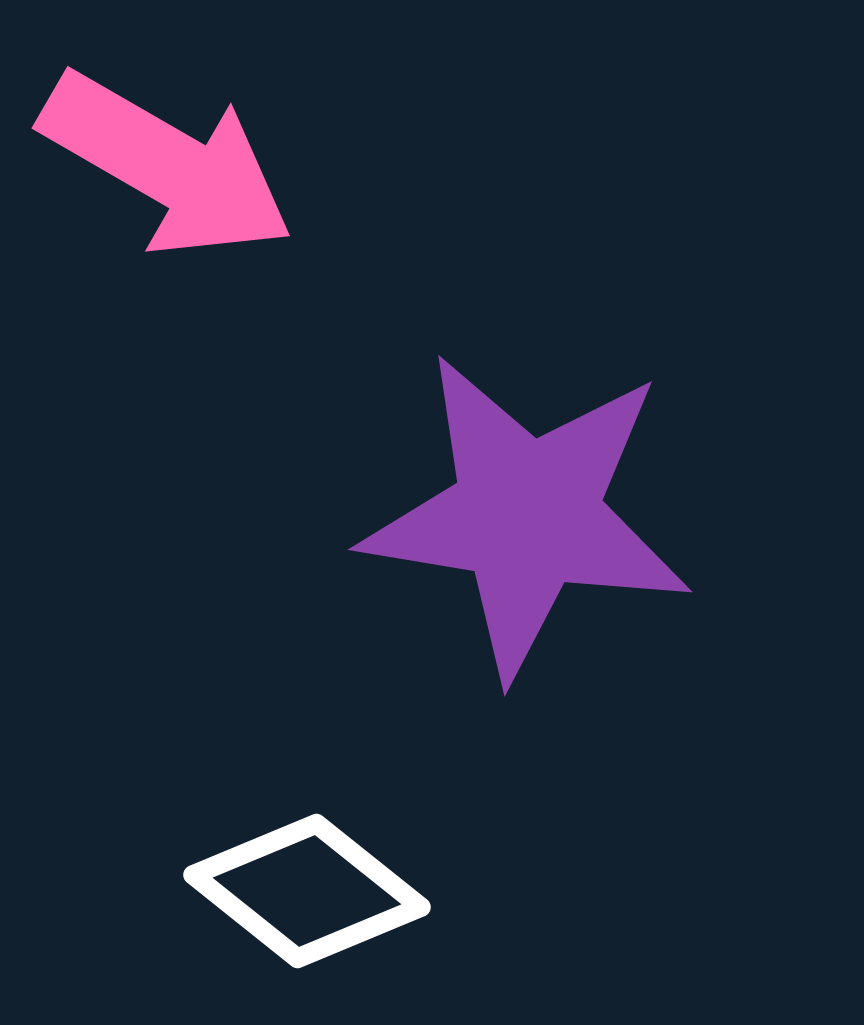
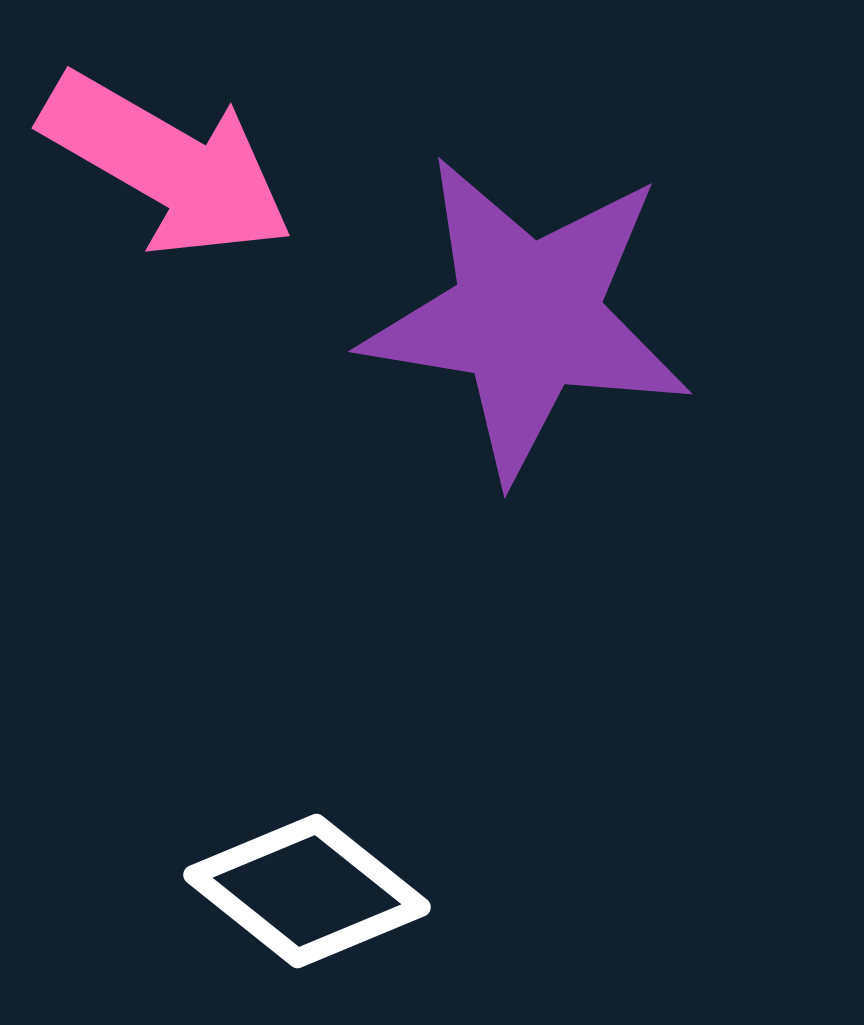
purple star: moved 198 px up
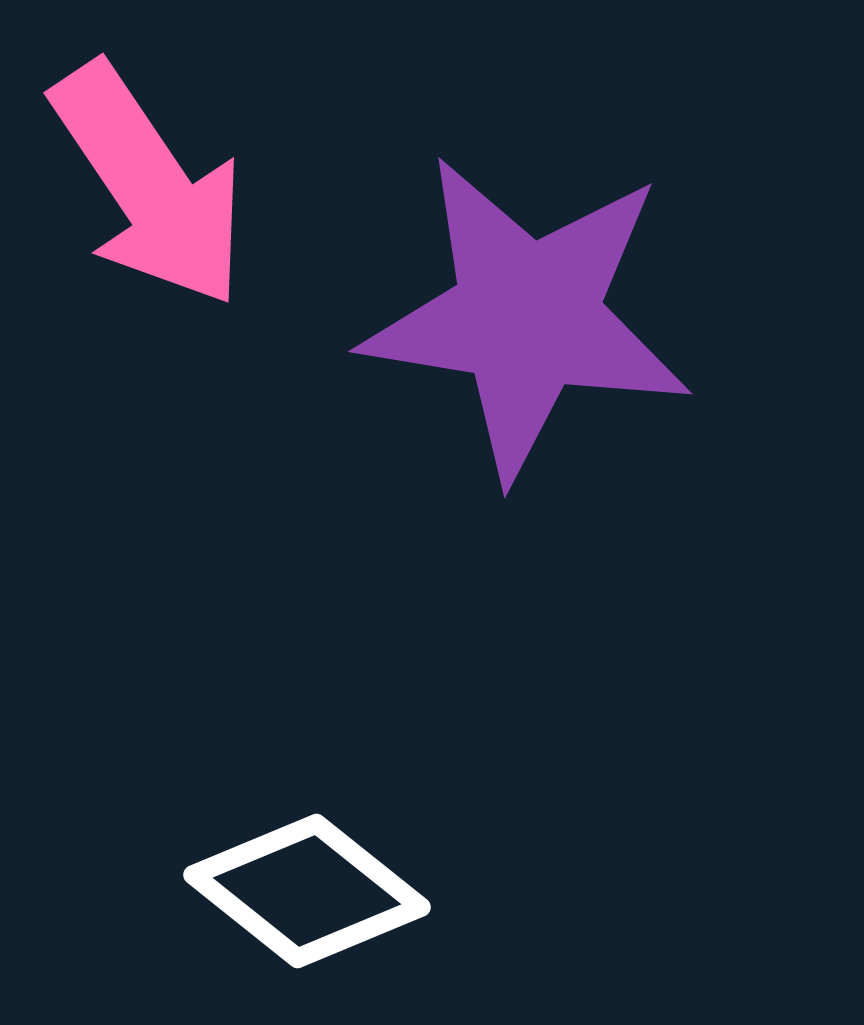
pink arrow: moved 18 px left, 20 px down; rotated 26 degrees clockwise
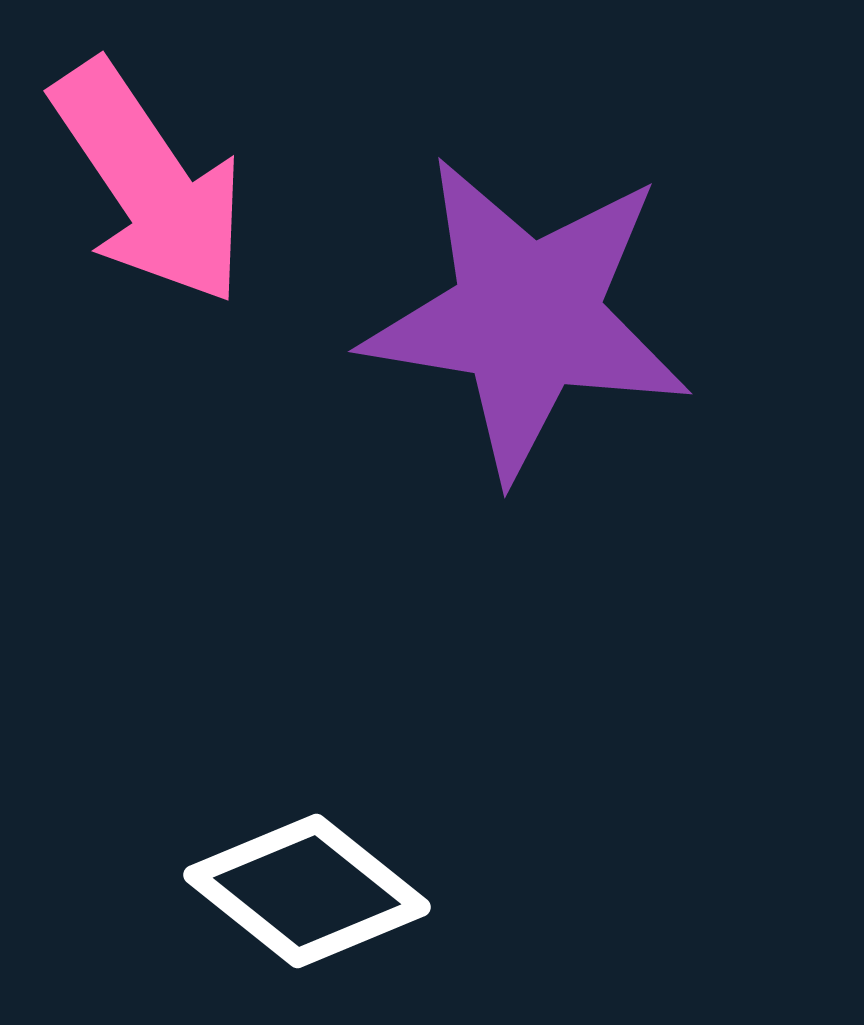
pink arrow: moved 2 px up
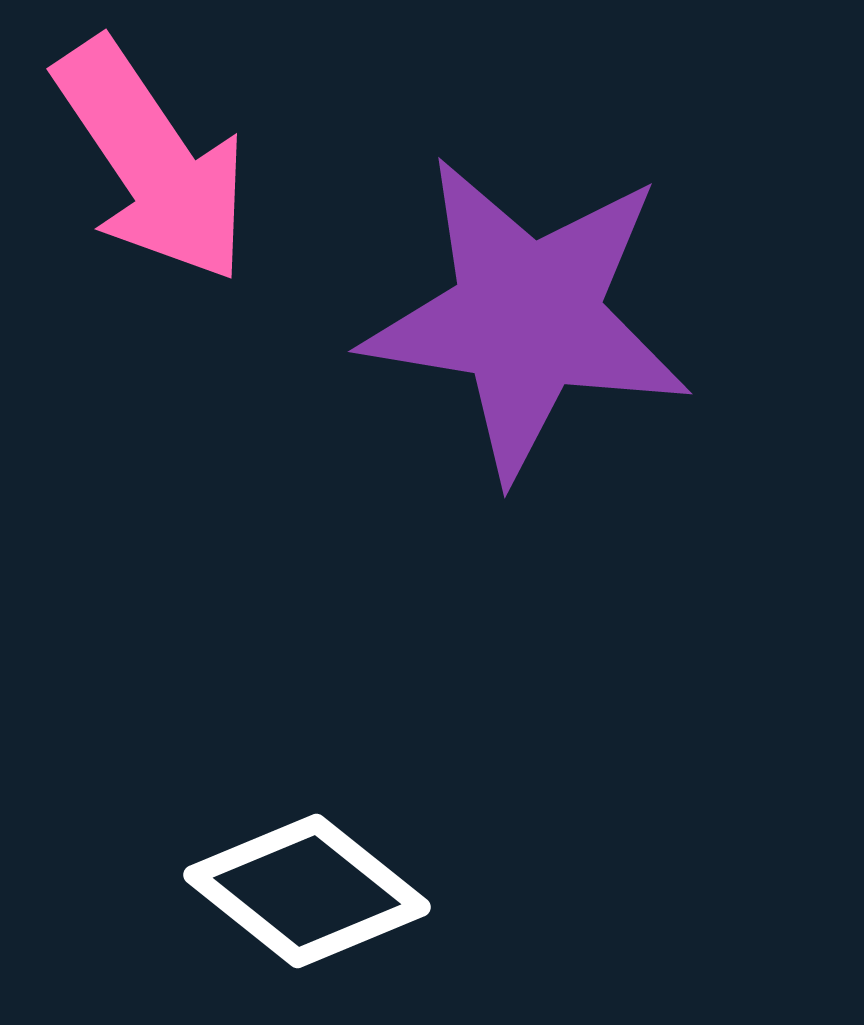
pink arrow: moved 3 px right, 22 px up
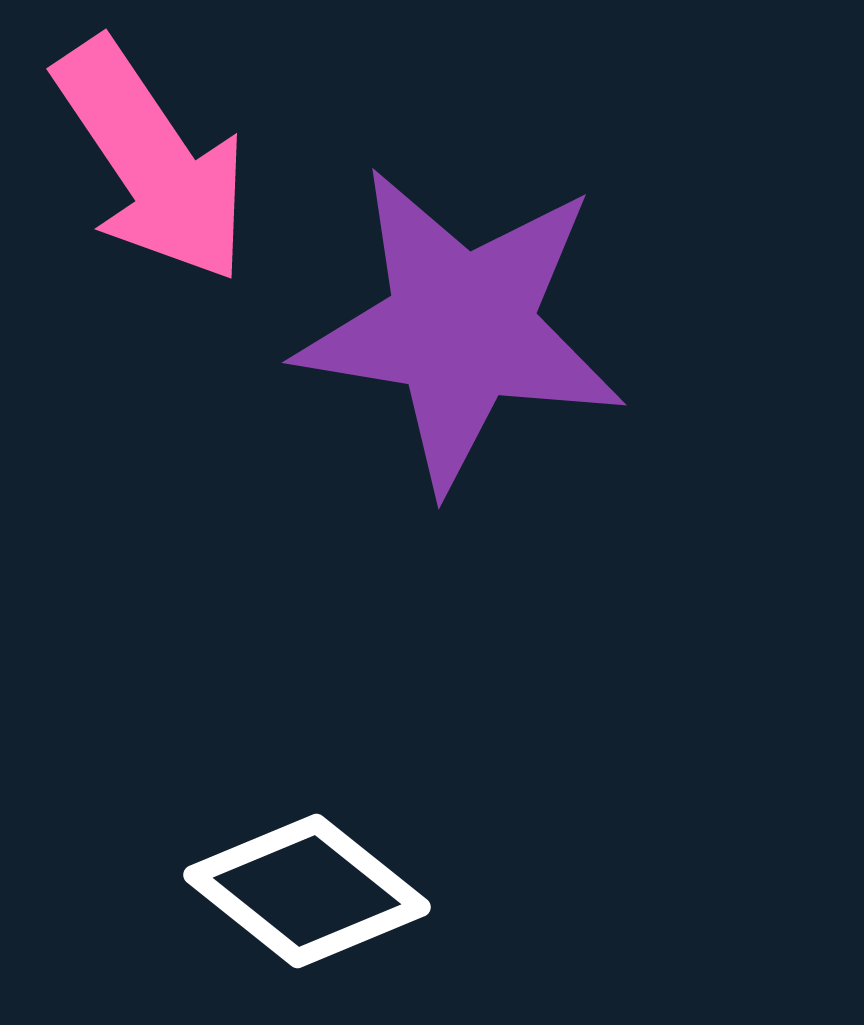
purple star: moved 66 px left, 11 px down
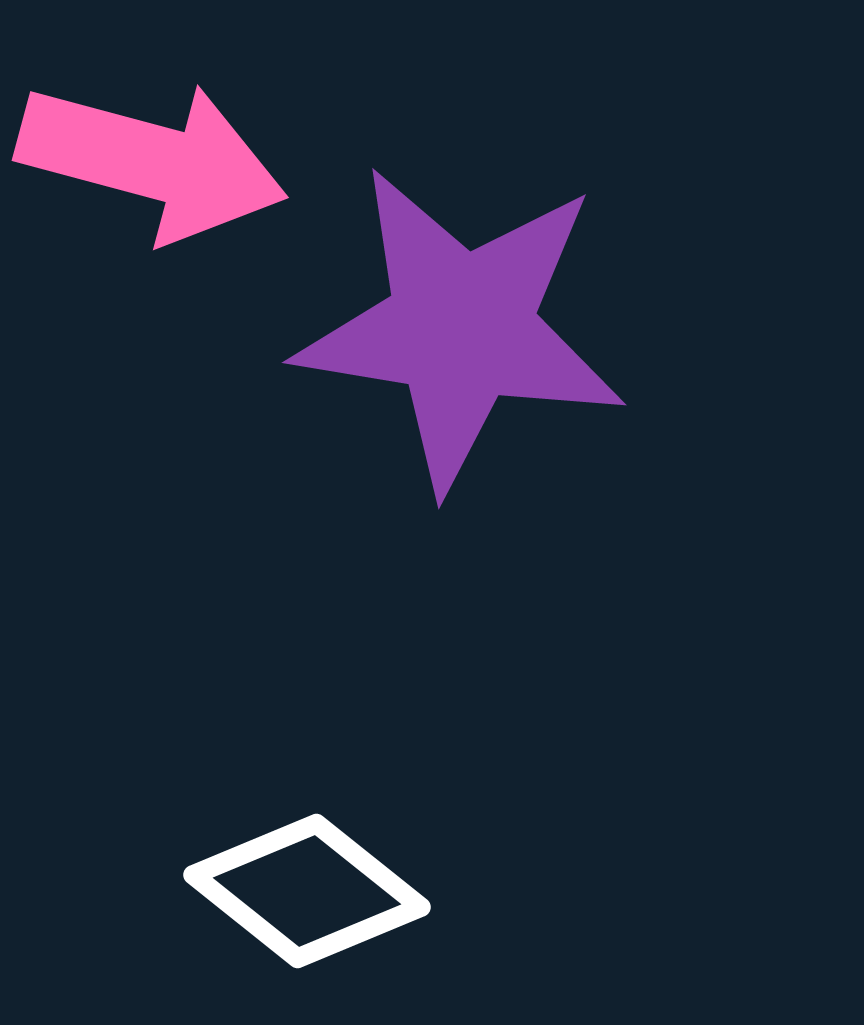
pink arrow: rotated 41 degrees counterclockwise
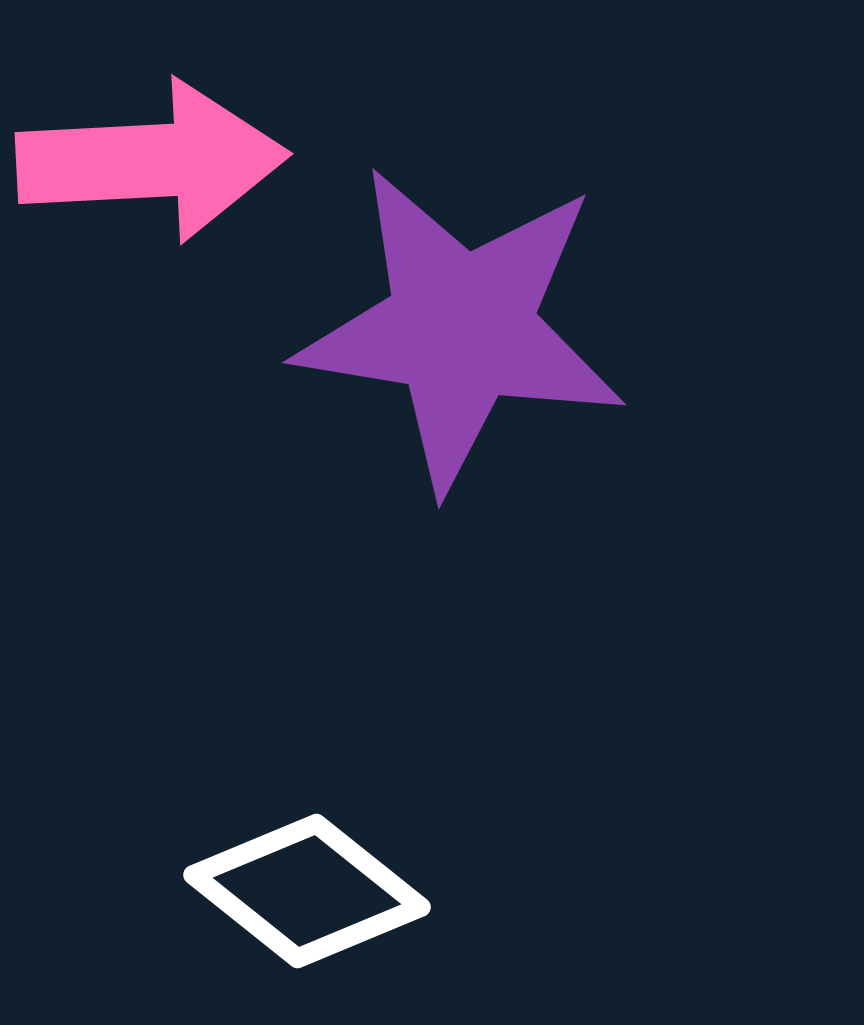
pink arrow: rotated 18 degrees counterclockwise
